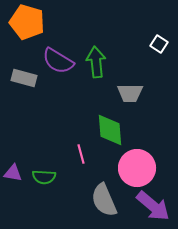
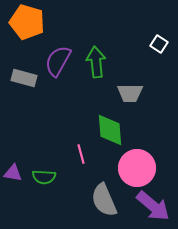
purple semicircle: rotated 88 degrees clockwise
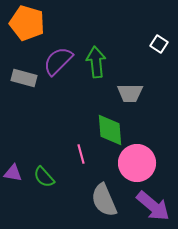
orange pentagon: moved 1 px down
purple semicircle: rotated 16 degrees clockwise
pink circle: moved 5 px up
green semicircle: rotated 45 degrees clockwise
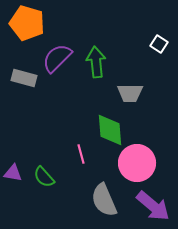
purple semicircle: moved 1 px left, 3 px up
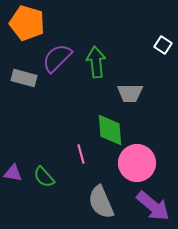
white square: moved 4 px right, 1 px down
gray semicircle: moved 3 px left, 2 px down
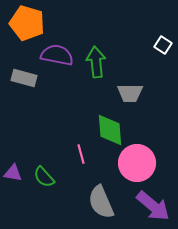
purple semicircle: moved 3 px up; rotated 56 degrees clockwise
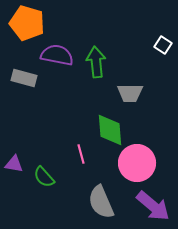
purple triangle: moved 1 px right, 9 px up
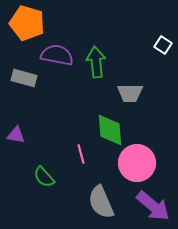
purple triangle: moved 2 px right, 29 px up
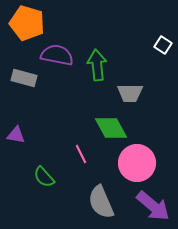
green arrow: moved 1 px right, 3 px down
green diamond: moved 1 px right, 2 px up; rotated 24 degrees counterclockwise
pink line: rotated 12 degrees counterclockwise
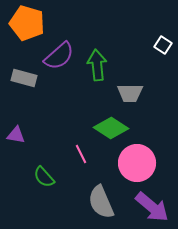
purple semicircle: moved 2 px right, 1 px down; rotated 128 degrees clockwise
green diamond: rotated 28 degrees counterclockwise
purple arrow: moved 1 px left, 1 px down
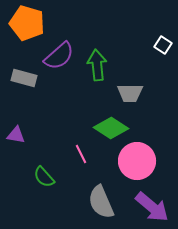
pink circle: moved 2 px up
